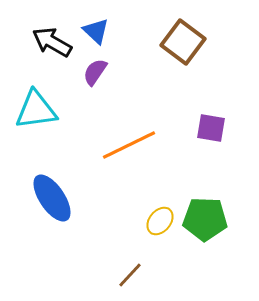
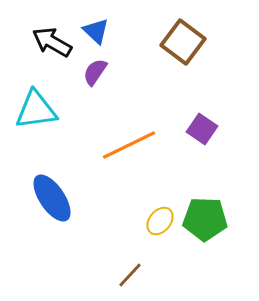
purple square: moved 9 px left, 1 px down; rotated 24 degrees clockwise
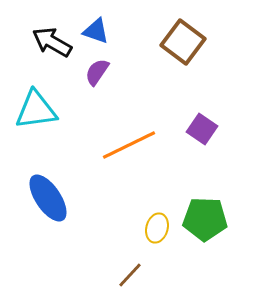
blue triangle: rotated 24 degrees counterclockwise
purple semicircle: moved 2 px right
blue ellipse: moved 4 px left
yellow ellipse: moved 3 px left, 7 px down; rotated 24 degrees counterclockwise
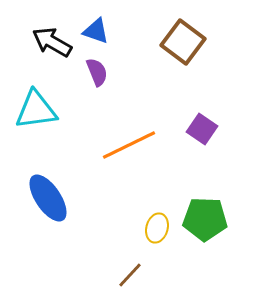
purple semicircle: rotated 124 degrees clockwise
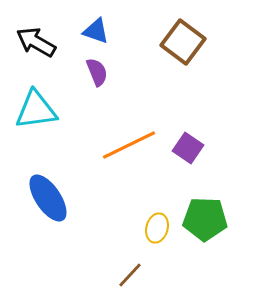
black arrow: moved 16 px left
purple square: moved 14 px left, 19 px down
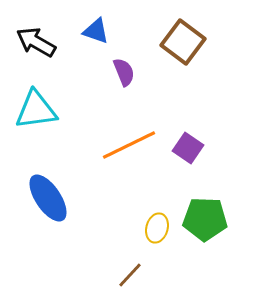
purple semicircle: moved 27 px right
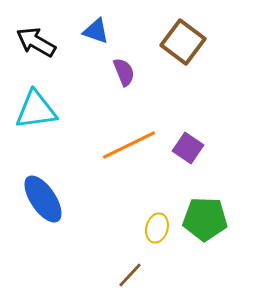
blue ellipse: moved 5 px left, 1 px down
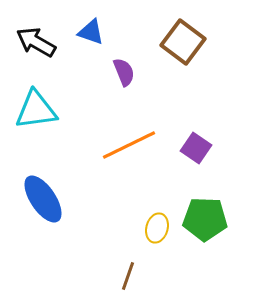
blue triangle: moved 5 px left, 1 px down
purple square: moved 8 px right
brown line: moved 2 px left, 1 px down; rotated 24 degrees counterclockwise
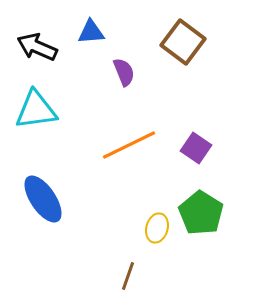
blue triangle: rotated 24 degrees counterclockwise
black arrow: moved 1 px right, 5 px down; rotated 6 degrees counterclockwise
green pentagon: moved 4 px left, 6 px up; rotated 30 degrees clockwise
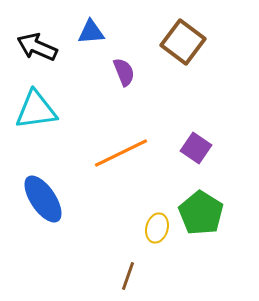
orange line: moved 8 px left, 8 px down
